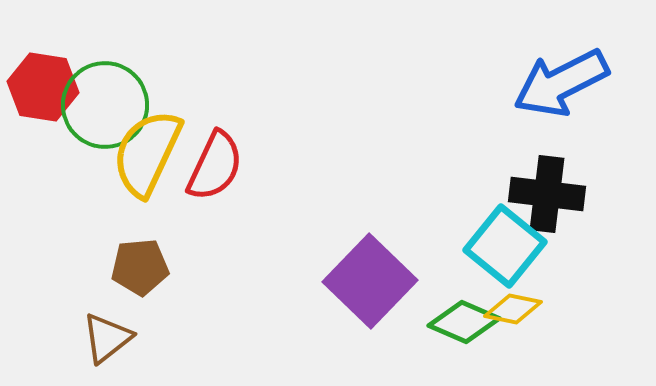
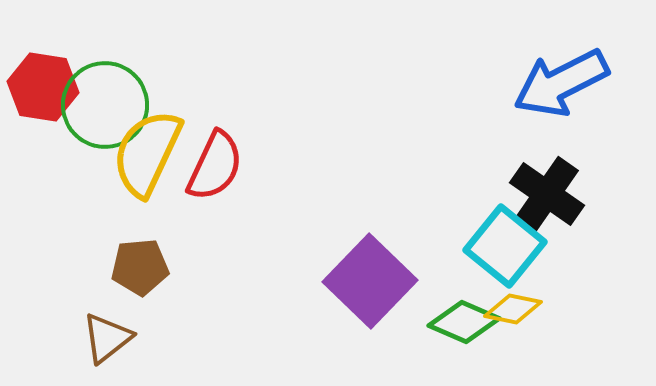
black cross: rotated 28 degrees clockwise
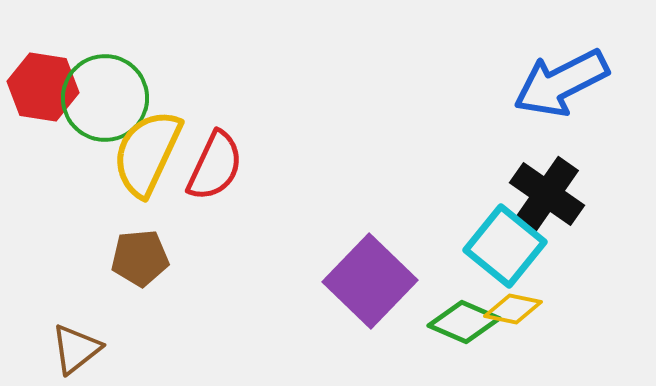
green circle: moved 7 px up
brown pentagon: moved 9 px up
brown triangle: moved 31 px left, 11 px down
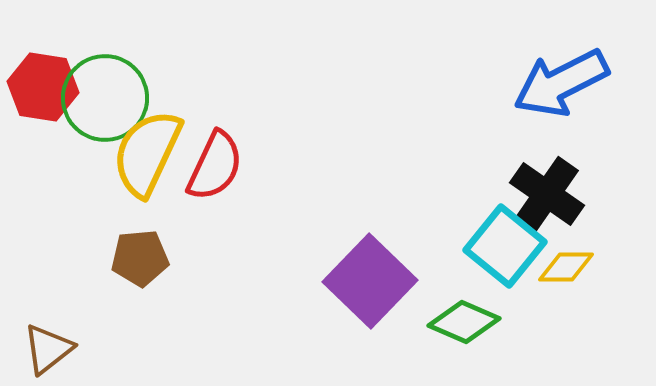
yellow diamond: moved 53 px right, 42 px up; rotated 12 degrees counterclockwise
brown triangle: moved 28 px left
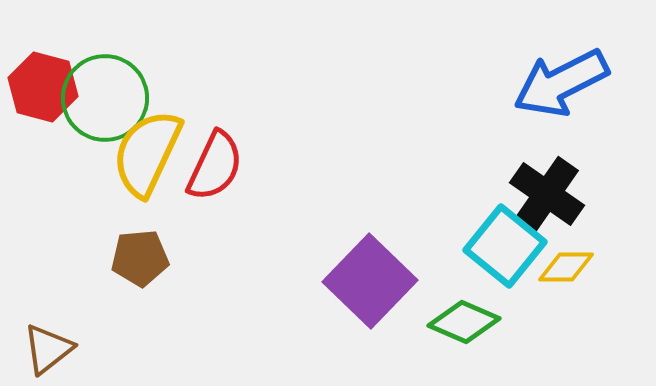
red hexagon: rotated 6 degrees clockwise
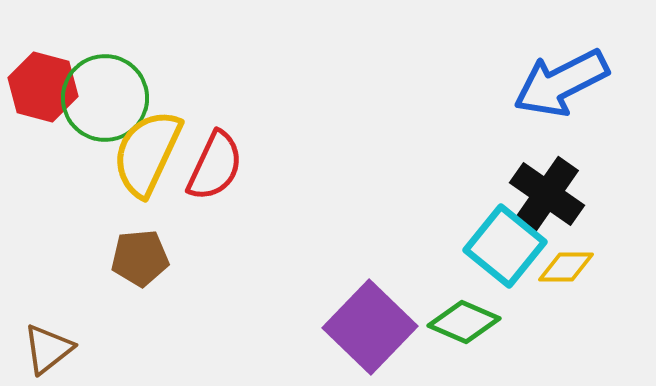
purple square: moved 46 px down
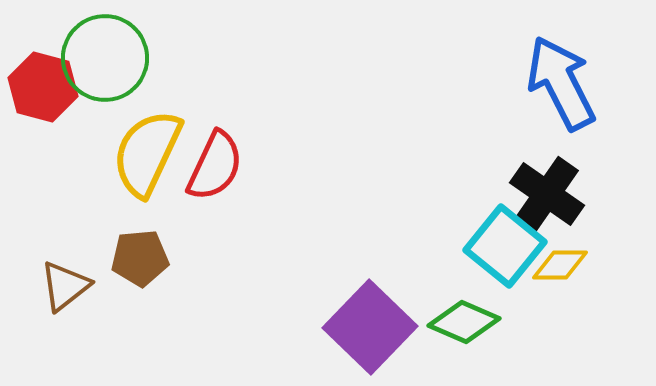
blue arrow: rotated 90 degrees clockwise
green circle: moved 40 px up
yellow diamond: moved 6 px left, 2 px up
brown triangle: moved 17 px right, 63 px up
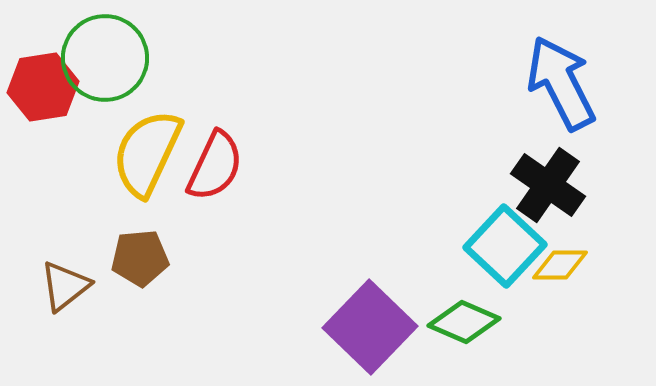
red hexagon: rotated 24 degrees counterclockwise
black cross: moved 1 px right, 9 px up
cyan square: rotated 4 degrees clockwise
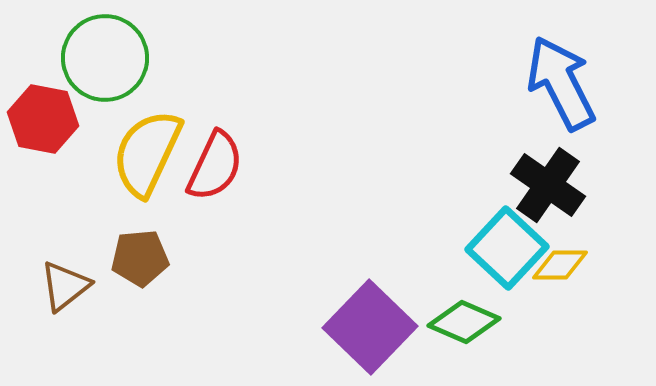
red hexagon: moved 32 px down; rotated 20 degrees clockwise
cyan square: moved 2 px right, 2 px down
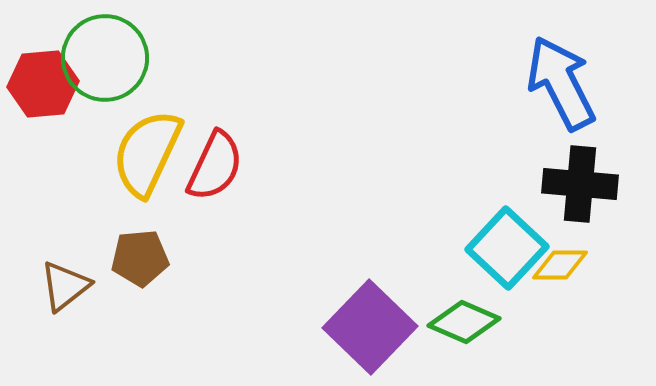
red hexagon: moved 35 px up; rotated 16 degrees counterclockwise
black cross: moved 32 px right, 1 px up; rotated 30 degrees counterclockwise
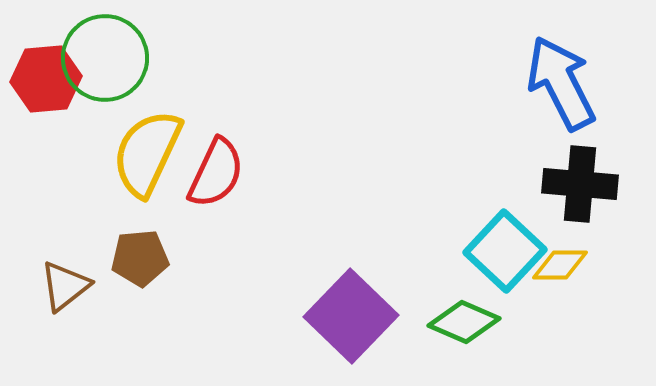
red hexagon: moved 3 px right, 5 px up
red semicircle: moved 1 px right, 7 px down
cyan square: moved 2 px left, 3 px down
purple square: moved 19 px left, 11 px up
